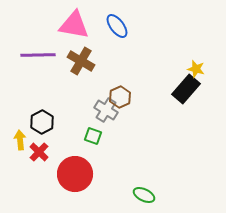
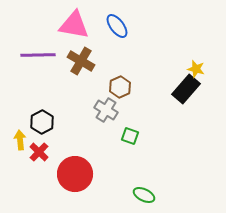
brown hexagon: moved 10 px up
green square: moved 37 px right
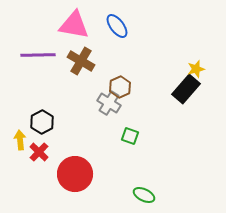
yellow star: rotated 30 degrees counterclockwise
gray cross: moved 3 px right, 7 px up
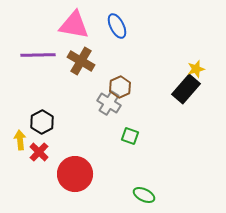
blue ellipse: rotated 10 degrees clockwise
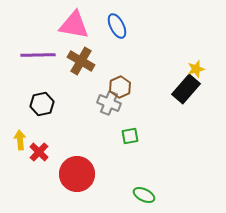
gray cross: rotated 10 degrees counterclockwise
black hexagon: moved 18 px up; rotated 15 degrees clockwise
green square: rotated 30 degrees counterclockwise
red circle: moved 2 px right
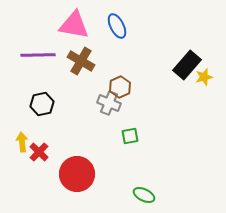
yellow star: moved 8 px right, 8 px down
black rectangle: moved 1 px right, 24 px up
yellow arrow: moved 2 px right, 2 px down
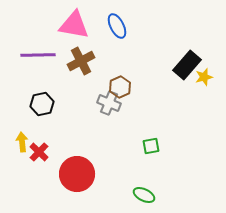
brown cross: rotated 32 degrees clockwise
green square: moved 21 px right, 10 px down
